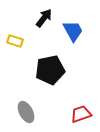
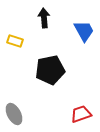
black arrow: rotated 42 degrees counterclockwise
blue trapezoid: moved 11 px right
gray ellipse: moved 12 px left, 2 px down
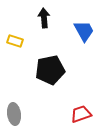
gray ellipse: rotated 20 degrees clockwise
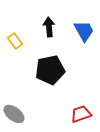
black arrow: moved 5 px right, 9 px down
yellow rectangle: rotated 35 degrees clockwise
gray ellipse: rotated 45 degrees counterclockwise
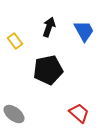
black arrow: rotated 24 degrees clockwise
black pentagon: moved 2 px left
red trapezoid: moved 2 px left, 1 px up; rotated 60 degrees clockwise
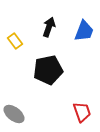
blue trapezoid: rotated 50 degrees clockwise
red trapezoid: moved 3 px right, 1 px up; rotated 30 degrees clockwise
